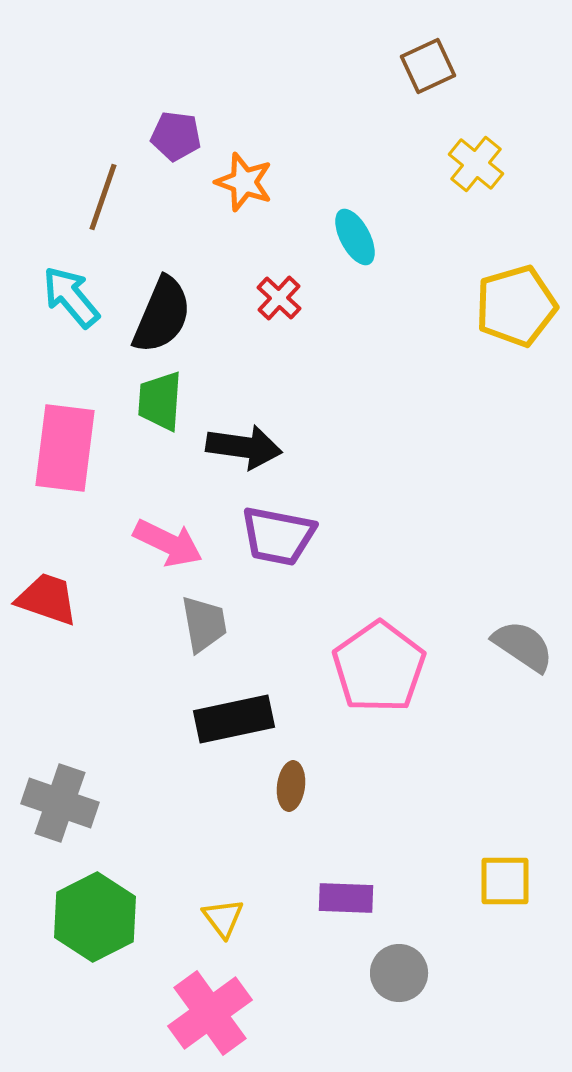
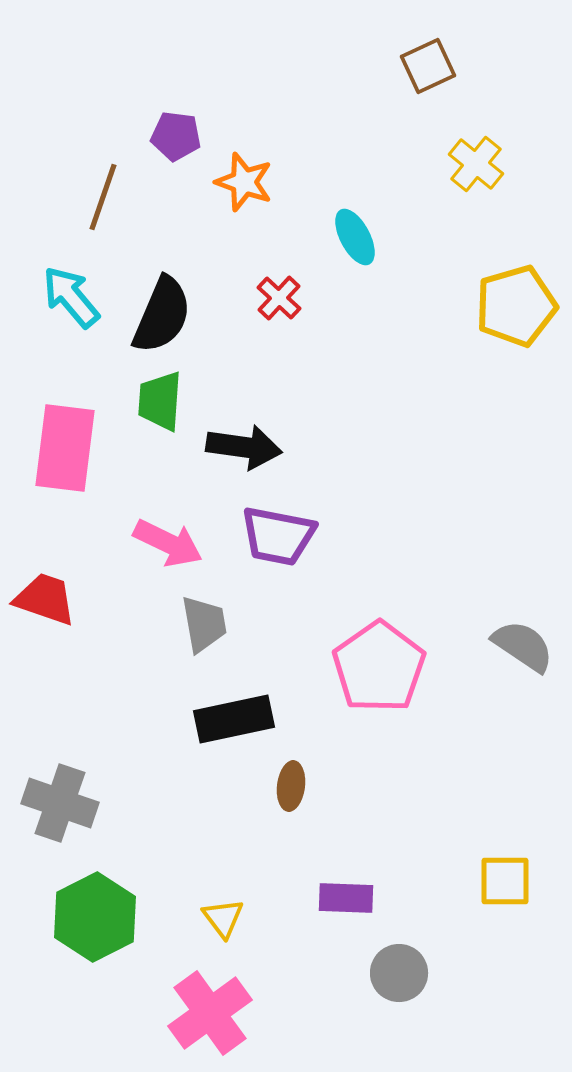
red trapezoid: moved 2 px left
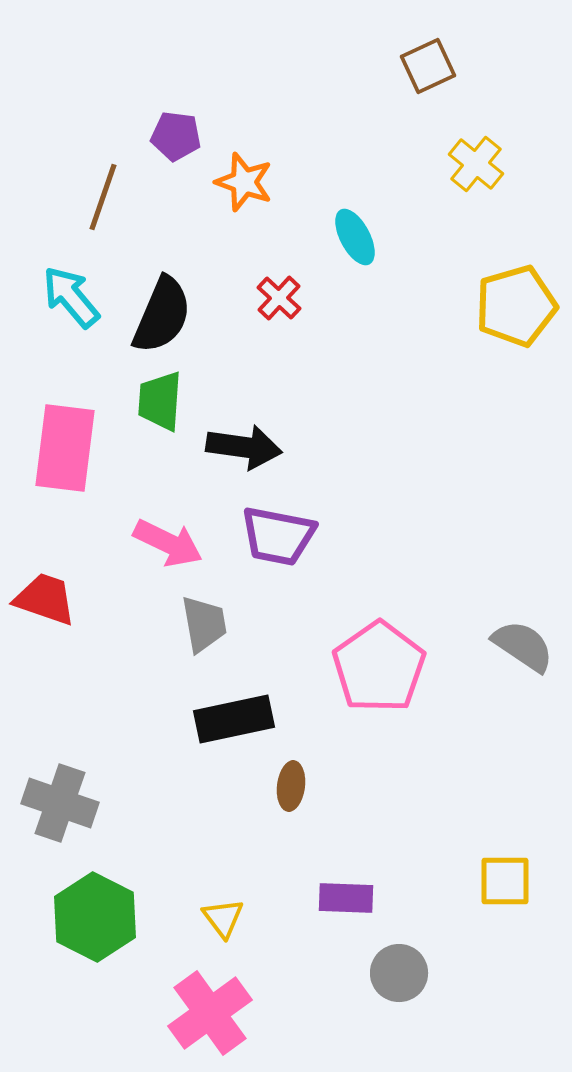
green hexagon: rotated 6 degrees counterclockwise
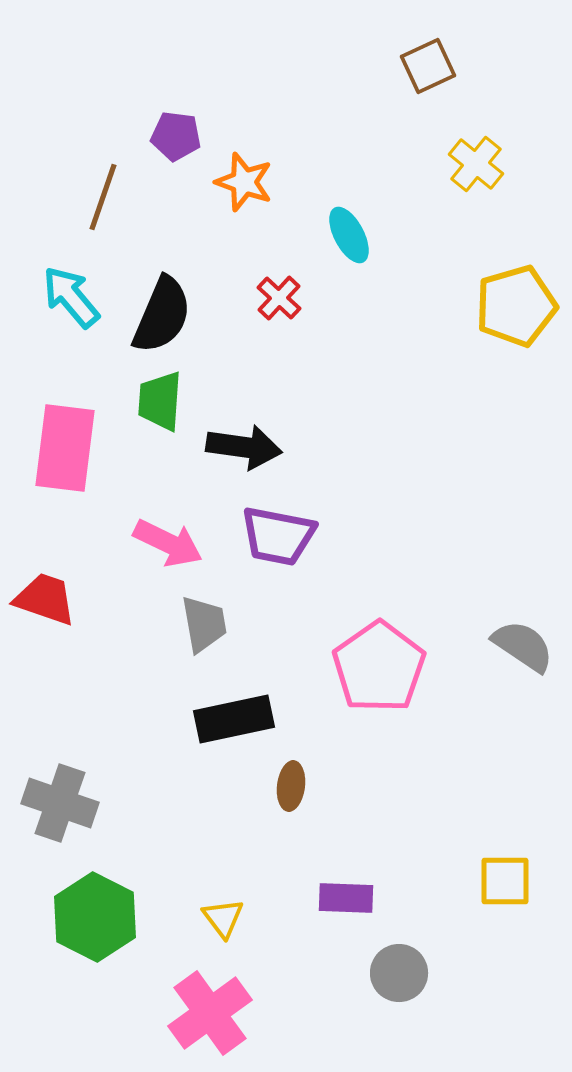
cyan ellipse: moved 6 px left, 2 px up
